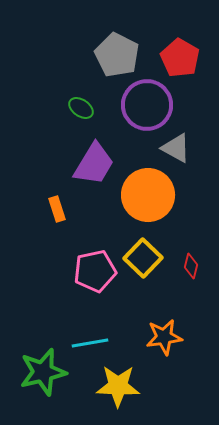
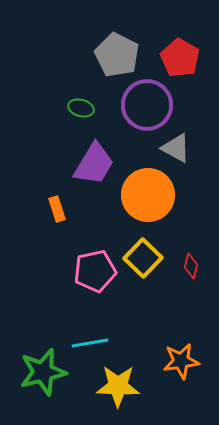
green ellipse: rotated 20 degrees counterclockwise
orange star: moved 17 px right, 24 px down
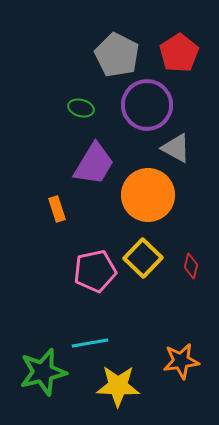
red pentagon: moved 1 px left, 5 px up; rotated 9 degrees clockwise
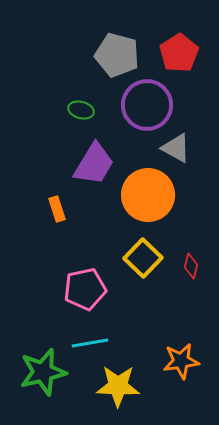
gray pentagon: rotated 12 degrees counterclockwise
green ellipse: moved 2 px down
pink pentagon: moved 10 px left, 18 px down
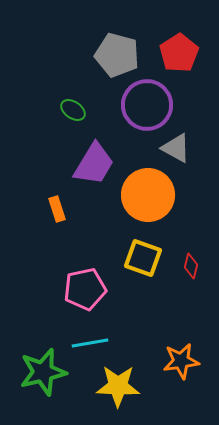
green ellipse: moved 8 px left; rotated 20 degrees clockwise
yellow square: rotated 24 degrees counterclockwise
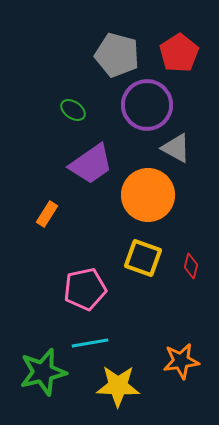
purple trapezoid: moved 3 px left; rotated 24 degrees clockwise
orange rectangle: moved 10 px left, 5 px down; rotated 50 degrees clockwise
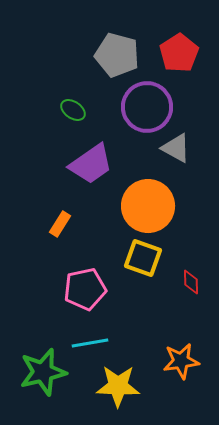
purple circle: moved 2 px down
orange circle: moved 11 px down
orange rectangle: moved 13 px right, 10 px down
red diamond: moved 16 px down; rotated 15 degrees counterclockwise
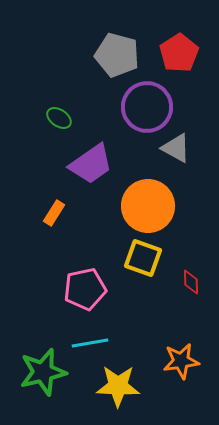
green ellipse: moved 14 px left, 8 px down
orange rectangle: moved 6 px left, 11 px up
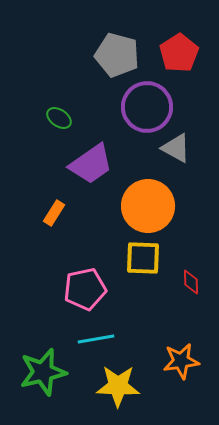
yellow square: rotated 18 degrees counterclockwise
cyan line: moved 6 px right, 4 px up
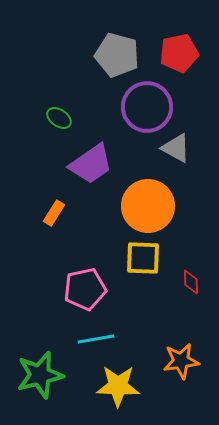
red pentagon: rotated 21 degrees clockwise
green star: moved 3 px left, 3 px down
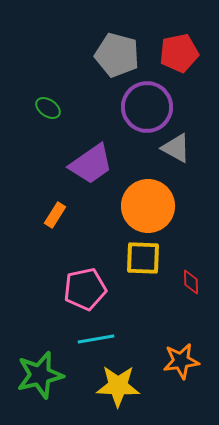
green ellipse: moved 11 px left, 10 px up
orange rectangle: moved 1 px right, 2 px down
